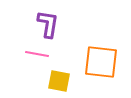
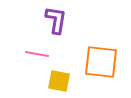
purple L-shape: moved 8 px right, 4 px up
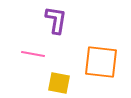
pink line: moved 4 px left
yellow square: moved 2 px down
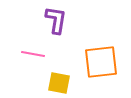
orange square: rotated 12 degrees counterclockwise
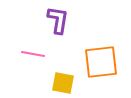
purple L-shape: moved 2 px right
yellow square: moved 4 px right
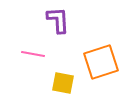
purple L-shape: rotated 12 degrees counterclockwise
orange square: rotated 12 degrees counterclockwise
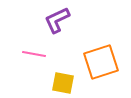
purple L-shape: moved 1 px left; rotated 112 degrees counterclockwise
pink line: moved 1 px right
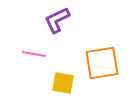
orange square: moved 1 px right, 1 px down; rotated 9 degrees clockwise
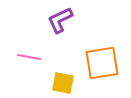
purple L-shape: moved 3 px right
pink line: moved 5 px left, 3 px down
